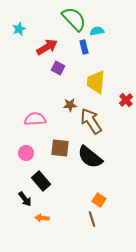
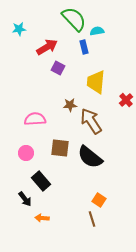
cyan star: rotated 16 degrees clockwise
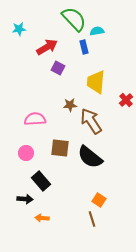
black arrow: rotated 49 degrees counterclockwise
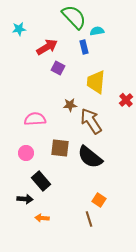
green semicircle: moved 2 px up
brown line: moved 3 px left
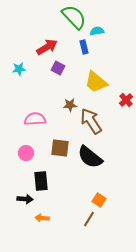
cyan star: moved 40 px down
yellow trapezoid: rotated 55 degrees counterclockwise
black rectangle: rotated 36 degrees clockwise
brown line: rotated 49 degrees clockwise
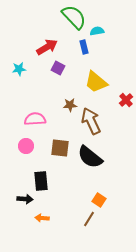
brown arrow: rotated 8 degrees clockwise
pink circle: moved 7 px up
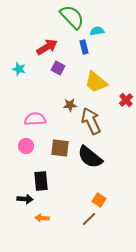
green semicircle: moved 2 px left
cyan star: rotated 24 degrees clockwise
brown line: rotated 14 degrees clockwise
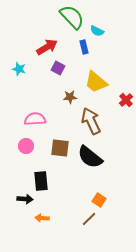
cyan semicircle: rotated 144 degrees counterclockwise
brown star: moved 8 px up
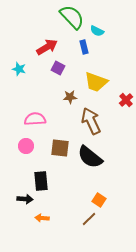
yellow trapezoid: rotated 20 degrees counterclockwise
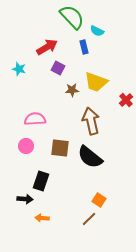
brown star: moved 2 px right, 7 px up
brown arrow: rotated 12 degrees clockwise
black rectangle: rotated 24 degrees clockwise
